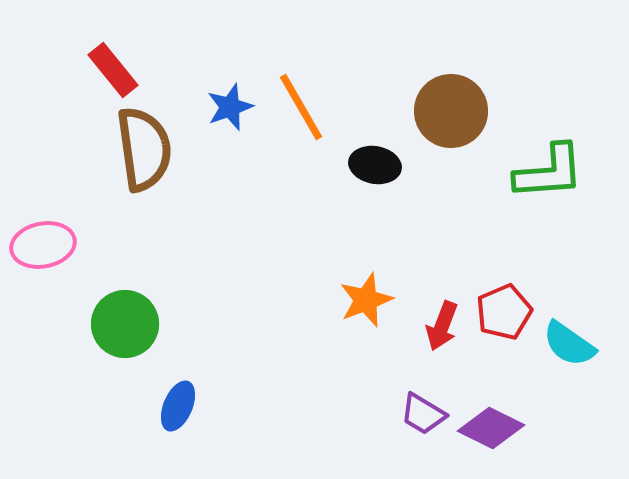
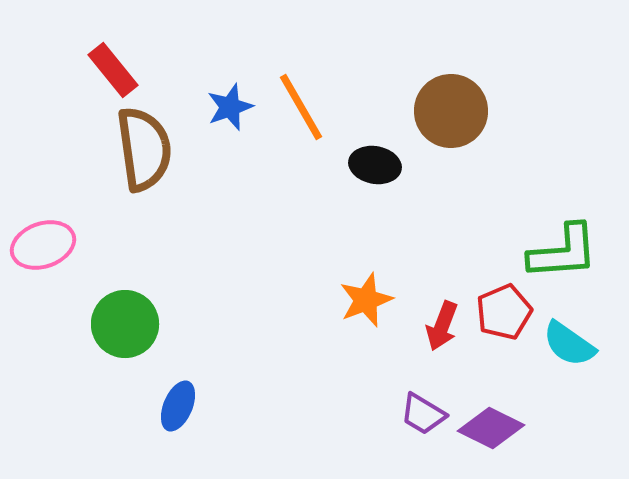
green L-shape: moved 14 px right, 80 px down
pink ellipse: rotated 8 degrees counterclockwise
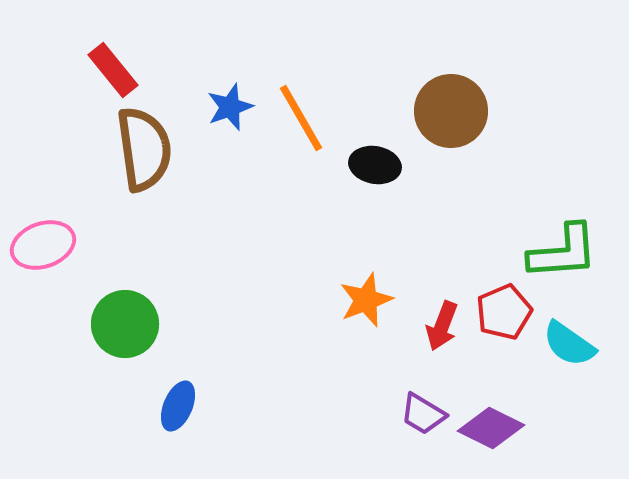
orange line: moved 11 px down
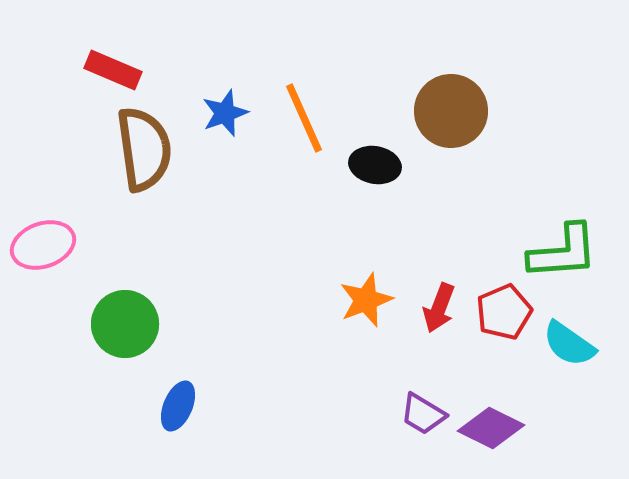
red rectangle: rotated 28 degrees counterclockwise
blue star: moved 5 px left, 6 px down
orange line: moved 3 px right; rotated 6 degrees clockwise
red arrow: moved 3 px left, 18 px up
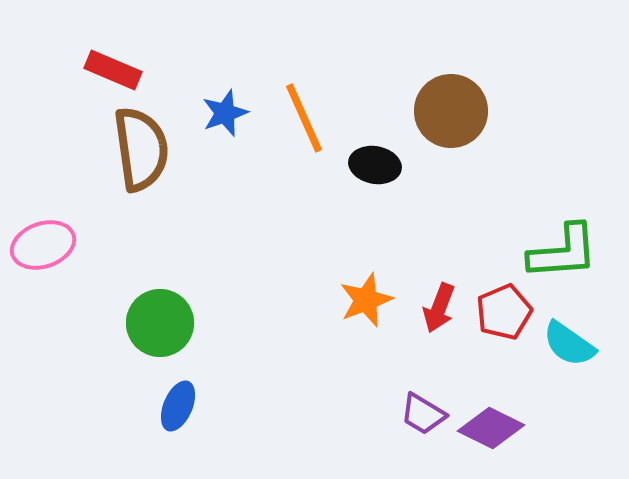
brown semicircle: moved 3 px left
green circle: moved 35 px right, 1 px up
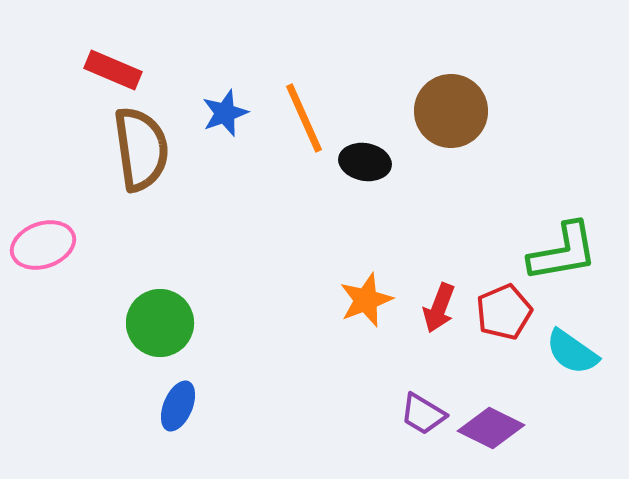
black ellipse: moved 10 px left, 3 px up
green L-shape: rotated 6 degrees counterclockwise
cyan semicircle: moved 3 px right, 8 px down
